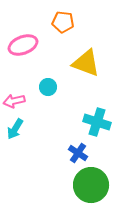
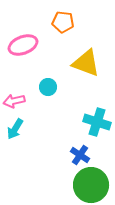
blue cross: moved 2 px right, 2 px down
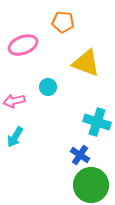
cyan arrow: moved 8 px down
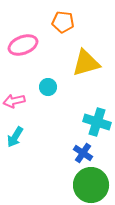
yellow triangle: rotated 36 degrees counterclockwise
blue cross: moved 3 px right, 2 px up
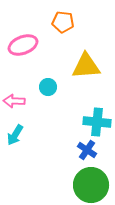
yellow triangle: moved 3 px down; rotated 12 degrees clockwise
pink arrow: rotated 15 degrees clockwise
cyan cross: rotated 12 degrees counterclockwise
cyan arrow: moved 2 px up
blue cross: moved 4 px right, 3 px up
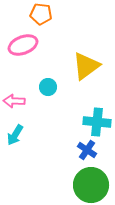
orange pentagon: moved 22 px left, 8 px up
yellow triangle: rotated 32 degrees counterclockwise
